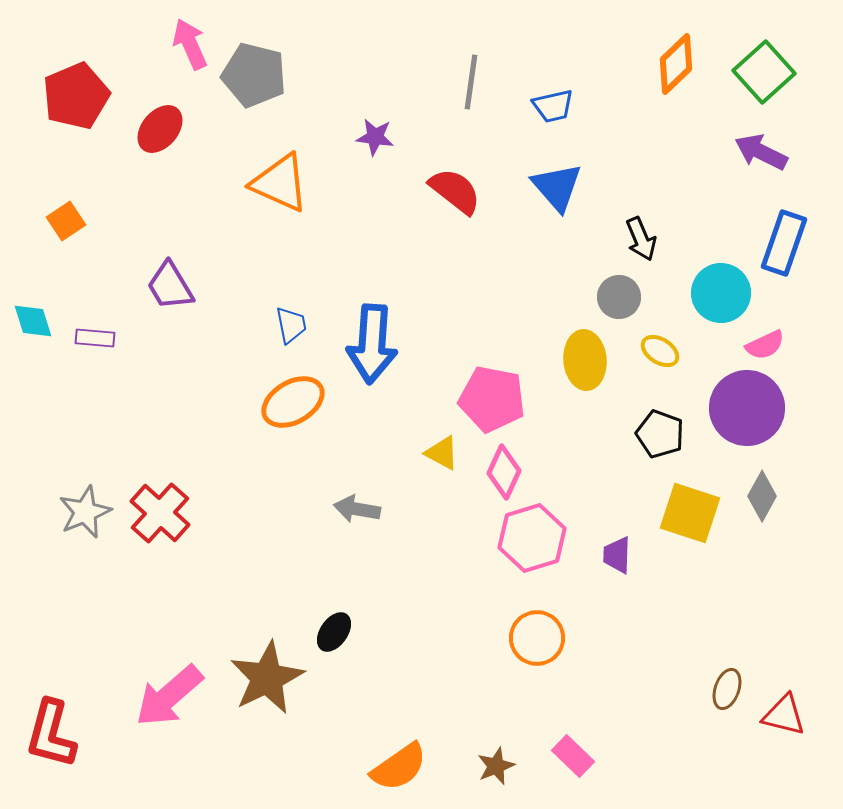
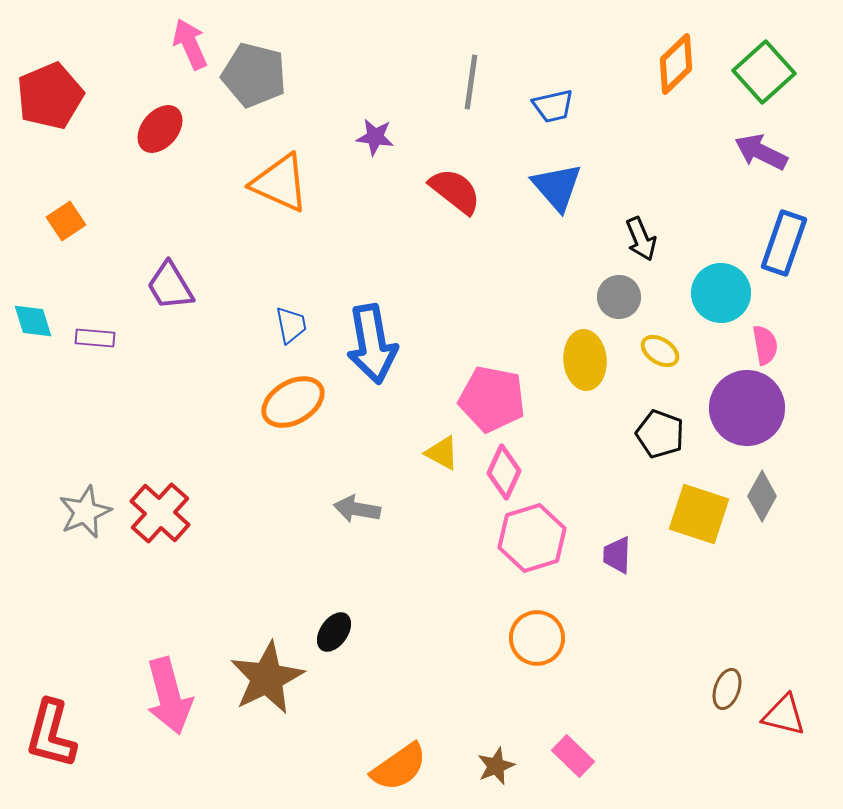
red pentagon at (76, 96): moved 26 px left
blue arrow at (372, 344): rotated 14 degrees counterclockwise
pink semicircle at (765, 345): rotated 75 degrees counterclockwise
yellow square at (690, 513): moved 9 px right, 1 px down
pink arrow at (169, 696): rotated 64 degrees counterclockwise
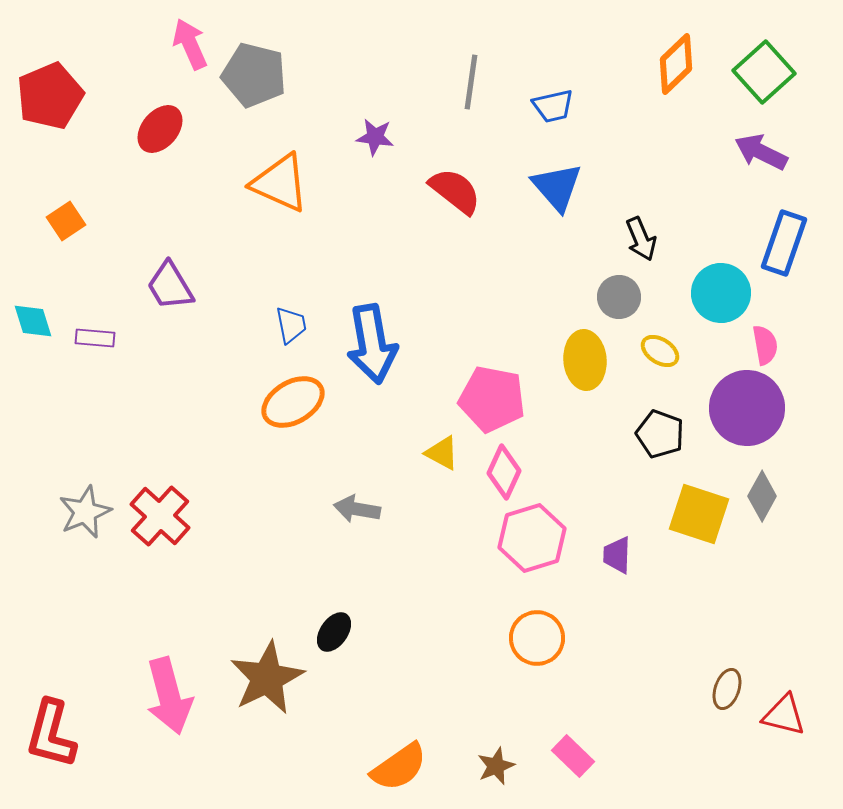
red cross at (160, 513): moved 3 px down
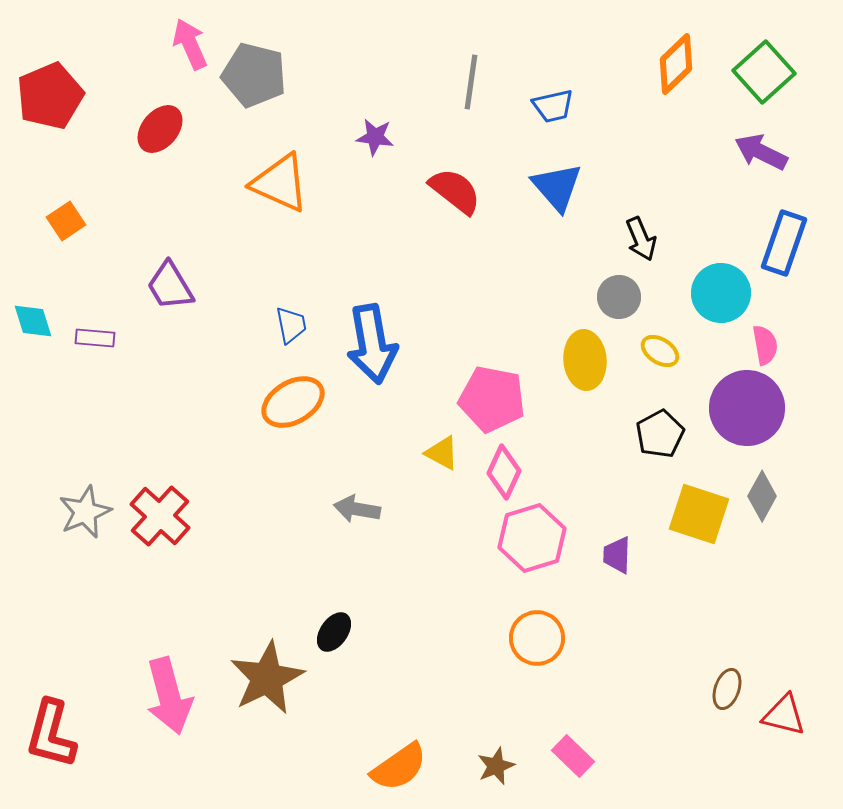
black pentagon at (660, 434): rotated 24 degrees clockwise
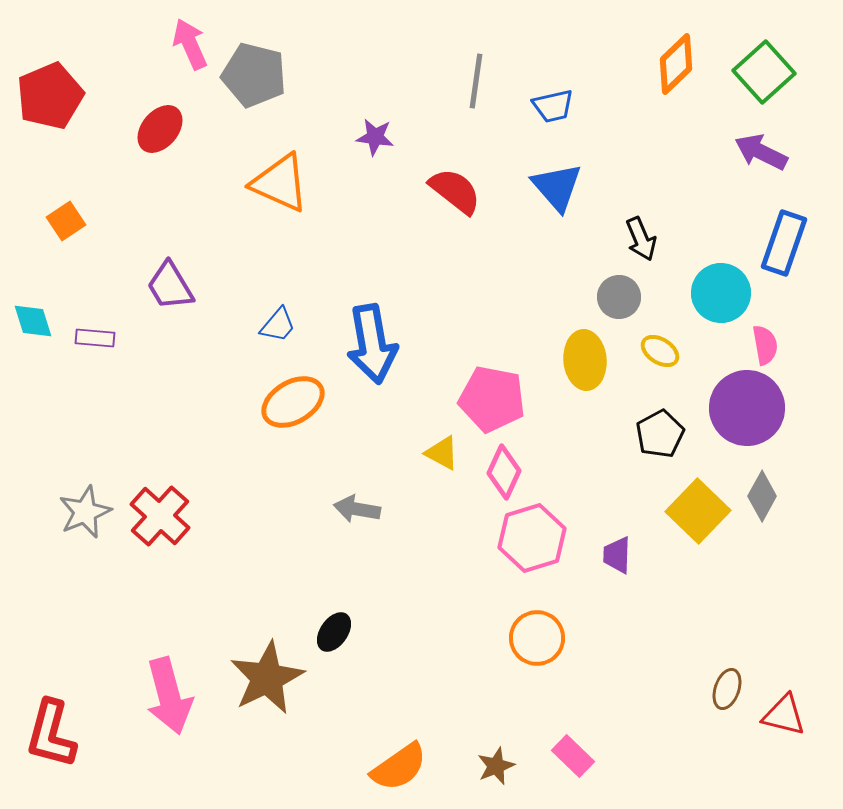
gray line at (471, 82): moved 5 px right, 1 px up
blue trapezoid at (291, 325): moved 13 px left; rotated 51 degrees clockwise
yellow square at (699, 514): moved 1 px left, 3 px up; rotated 26 degrees clockwise
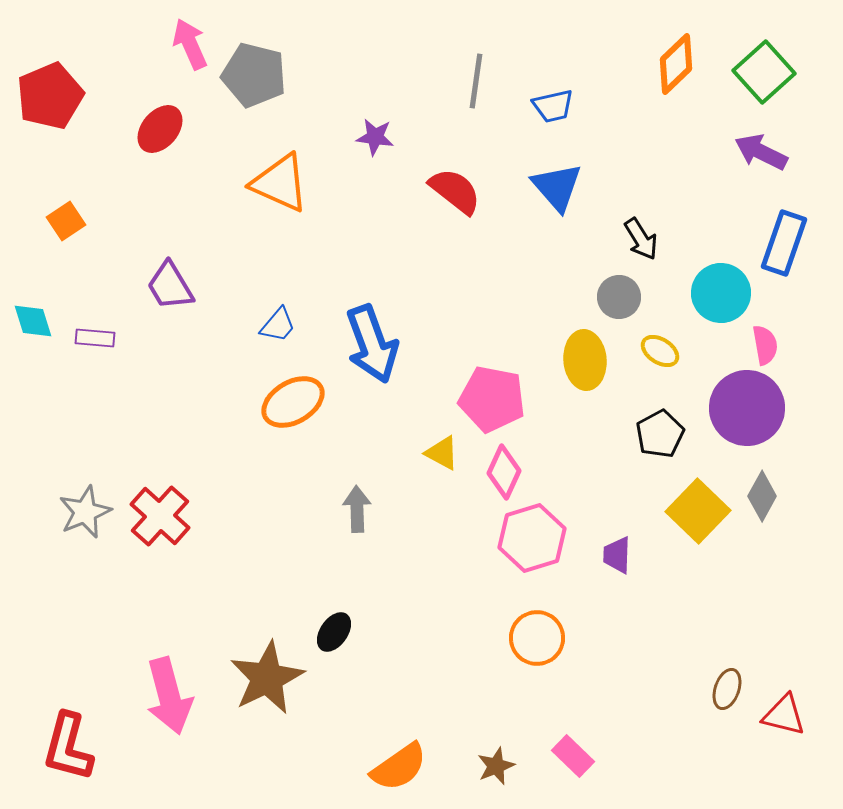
black arrow at (641, 239): rotated 9 degrees counterclockwise
blue arrow at (372, 344): rotated 10 degrees counterclockwise
gray arrow at (357, 509): rotated 78 degrees clockwise
red L-shape at (51, 734): moved 17 px right, 13 px down
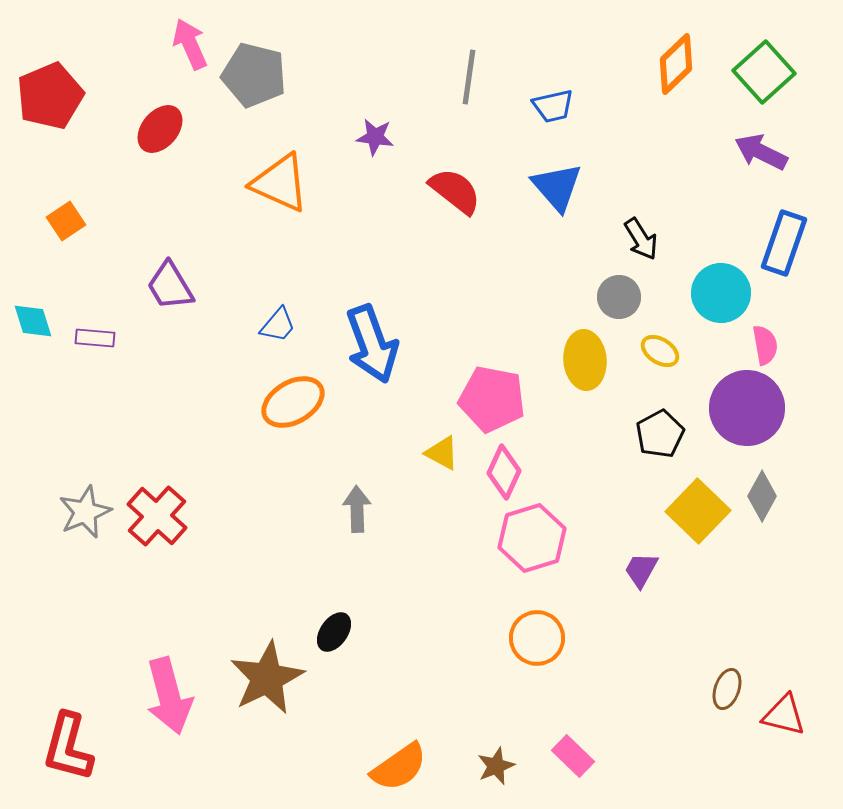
gray line at (476, 81): moved 7 px left, 4 px up
red cross at (160, 516): moved 3 px left
purple trapezoid at (617, 555): moved 24 px right, 15 px down; rotated 27 degrees clockwise
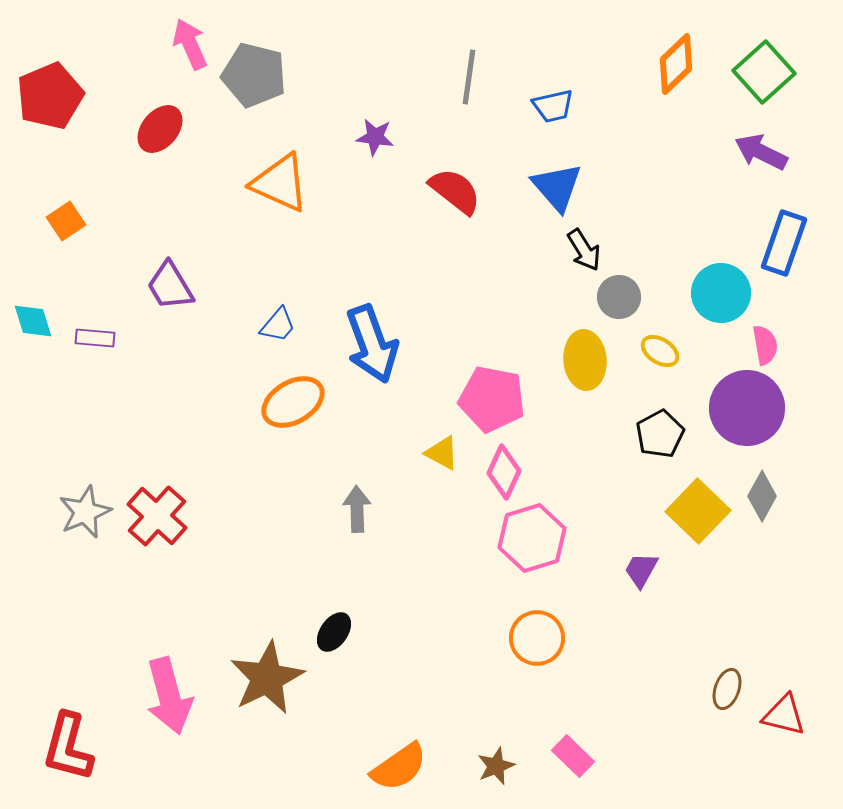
black arrow at (641, 239): moved 57 px left, 11 px down
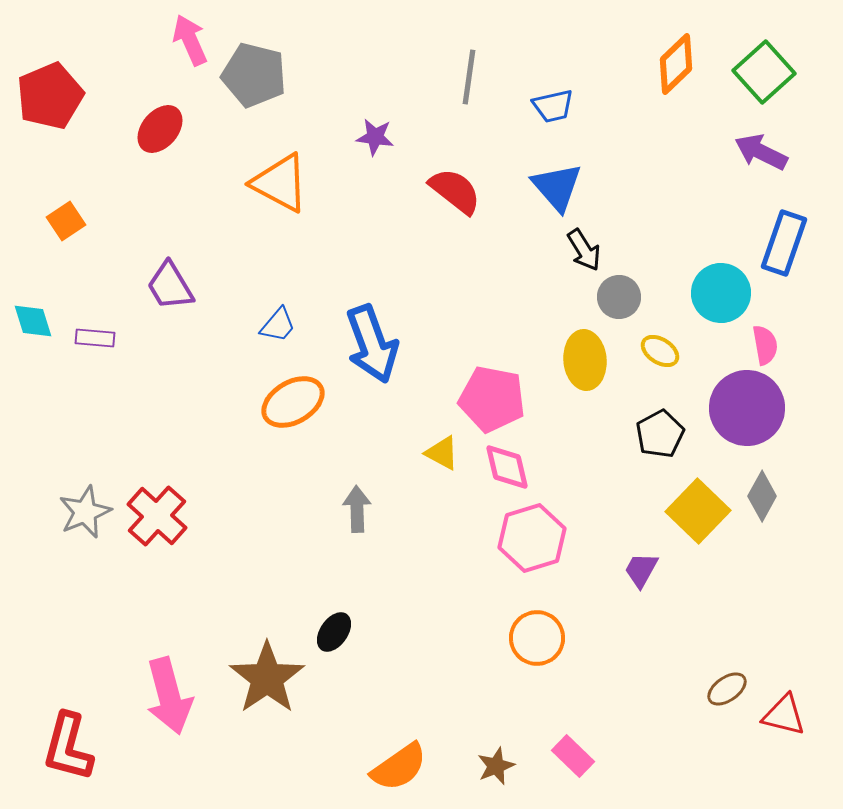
pink arrow at (190, 44): moved 4 px up
orange triangle at (280, 183): rotated 4 degrees clockwise
pink diamond at (504, 472): moved 3 px right, 5 px up; rotated 38 degrees counterclockwise
brown star at (267, 678): rotated 8 degrees counterclockwise
brown ellipse at (727, 689): rotated 36 degrees clockwise
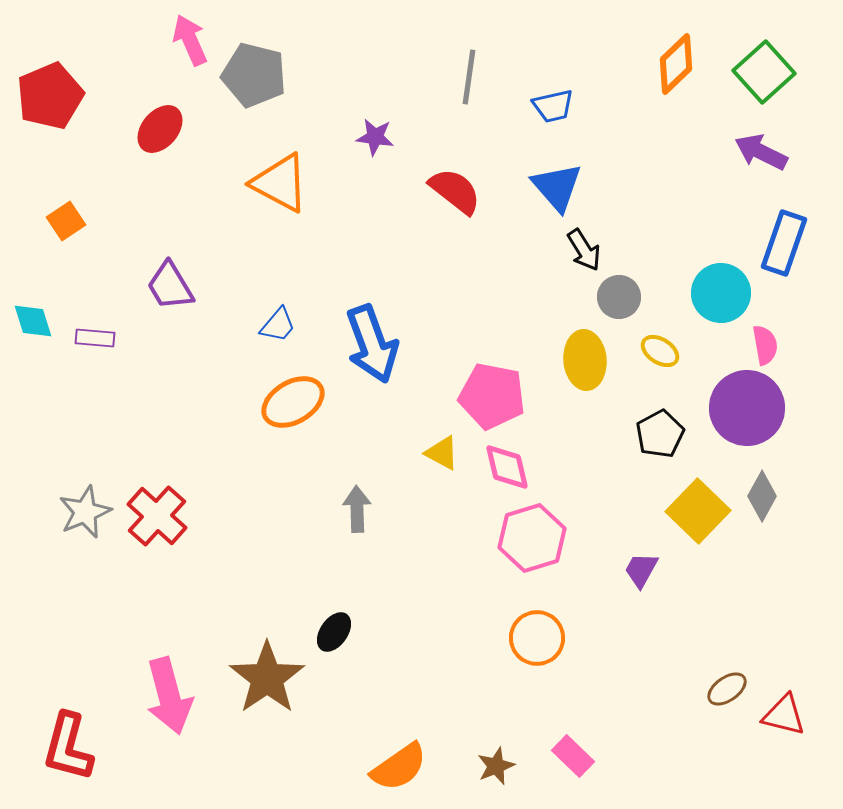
pink pentagon at (492, 399): moved 3 px up
